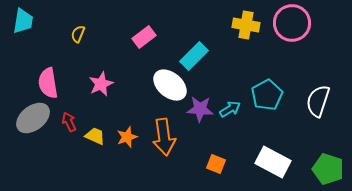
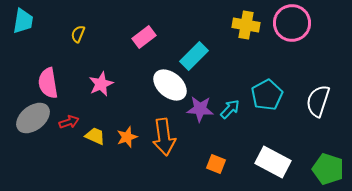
cyan arrow: rotated 15 degrees counterclockwise
red arrow: rotated 96 degrees clockwise
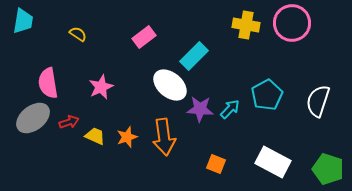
yellow semicircle: rotated 102 degrees clockwise
pink star: moved 3 px down
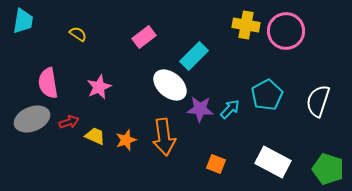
pink circle: moved 6 px left, 8 px down
pink star: moved 2 px left
gray ellipse: moved 1 px left, 1 px down; rotated 16 degrees clockwise
orange star: moved 1 px left, 3 px down
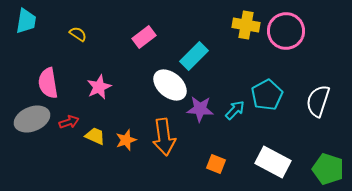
cyan trapezoid: moved 3 px right
cyan arrow: moved 5 px right, 1 px down
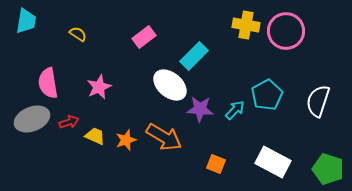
orange arrow: rotated 51 degrees counterclockwise
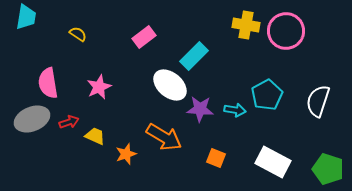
cyan trapezoid: moved 4 px up
cyan arrow: rotated 55 degrees clockwise
orange star: moved 14 px down
orange square: moved 6 px up
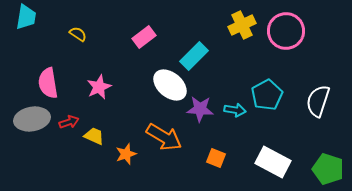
yellow cross: moved 4 px left; rotated 36 degrees counterclockwise
gray ellipse: rotated 12 degrees clockwise
yellow trapezoid: moved 1 px left
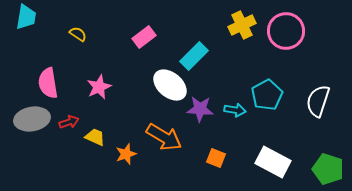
yellow trapezoid: moved 1 px right, 1 px down
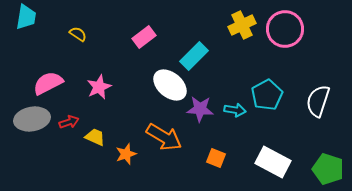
pink circle: moved 1 px left, 2 px up
pink semicircle: rotated 72 degrees clockwise
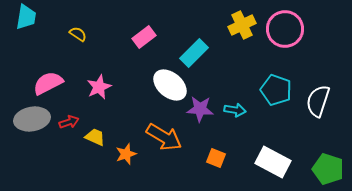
cyan rectangle: moved 3 px up
cyan pentagon: moved 9 px right, 5 px up; rotated 24 degrees counterclockwise
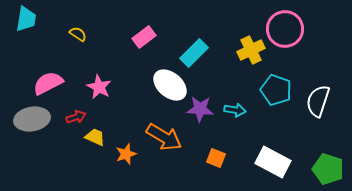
cyan trapezoid: moved 2 px down
yellow cross: moved 9 px right, 25 px down
pink star: rotated 20 degrees counterclockwise
red arrow: moved 7 px right, 5 px up
